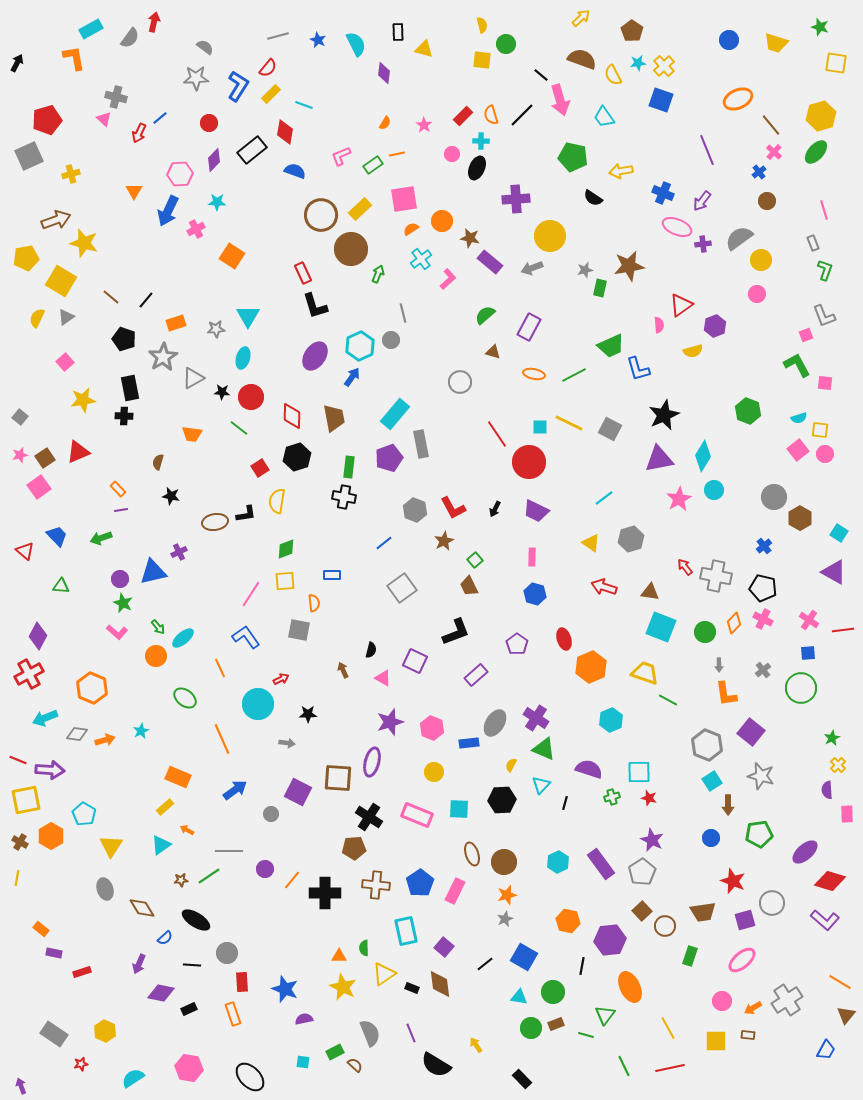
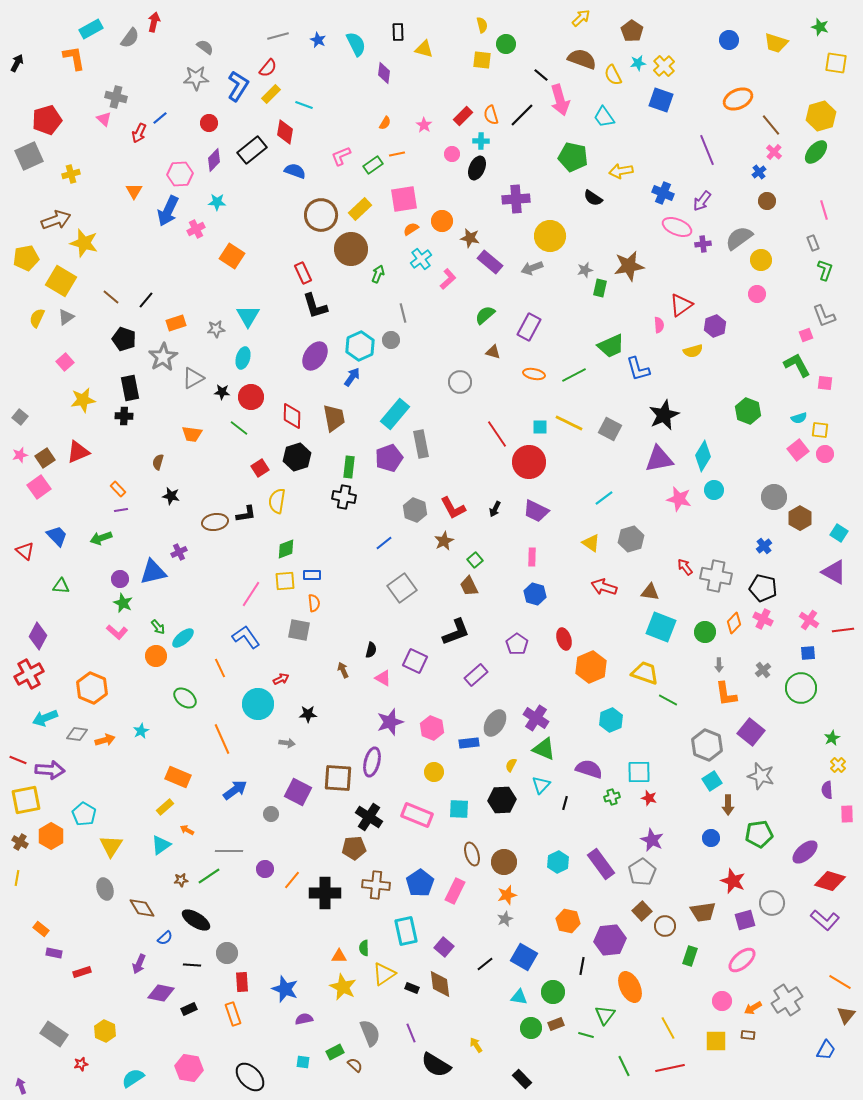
pink star at (679, 499): rotated 30 degrees counterclockwise
blue rectangle at (332, 575): moved 20 px left
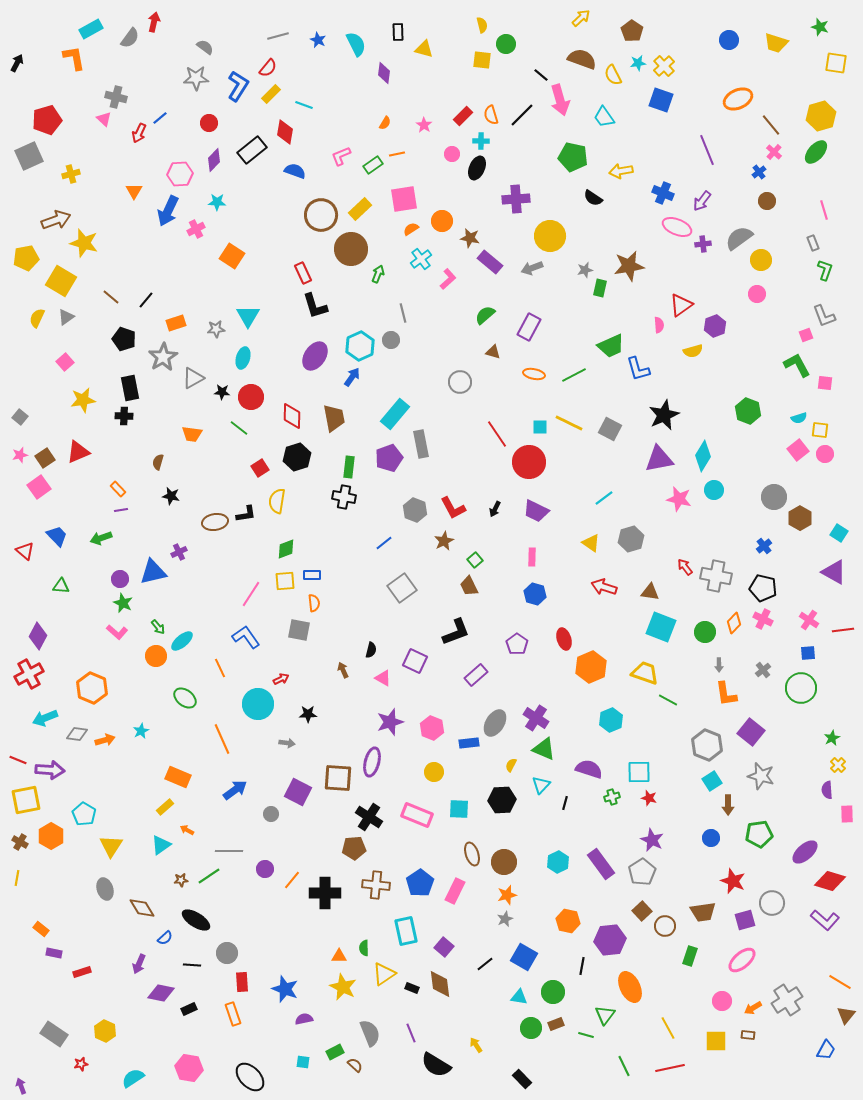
cyan ellipse at (183, 638): moved 1 px left, 3 px down
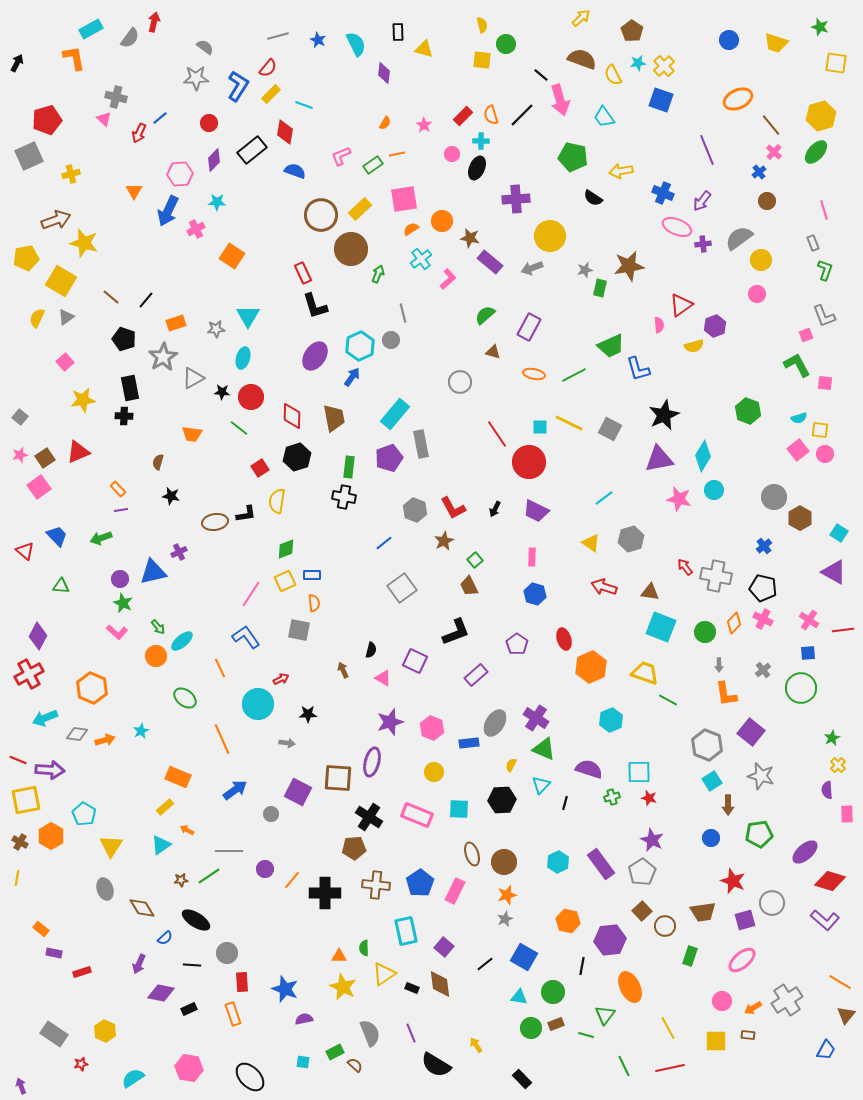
yellow semicircle at (693, 351): moved 1 px right, 5 px up
yellow square at (285, 581): rotated 20 degrees counterclockwise
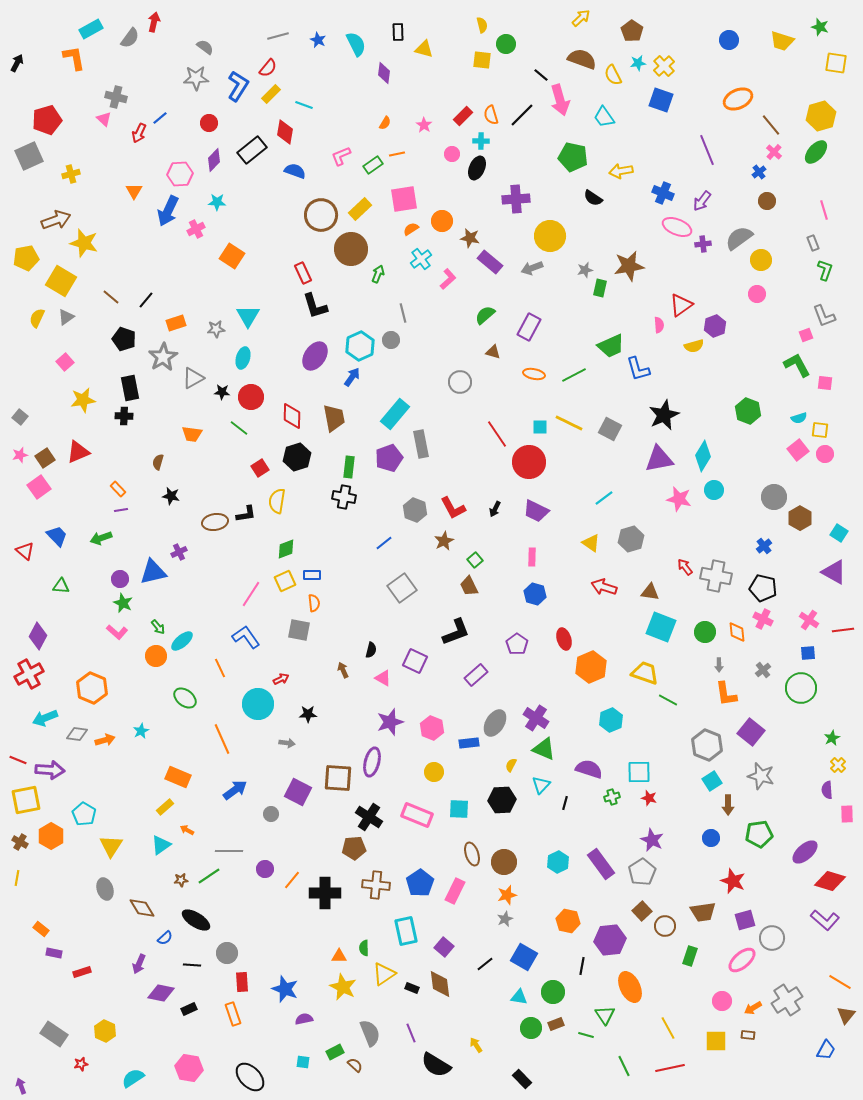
yellow trapezoid at (776, 43): moved 6 px right, 2 px up
orange diamond at (734, 623): moved 3 px right, 9 px down; rotated 50 degrees counterclockwise
gray circle at (772, 903): moved 35 px down
green triangle at (605, 1015): rotated 10 degrees counterclockwise
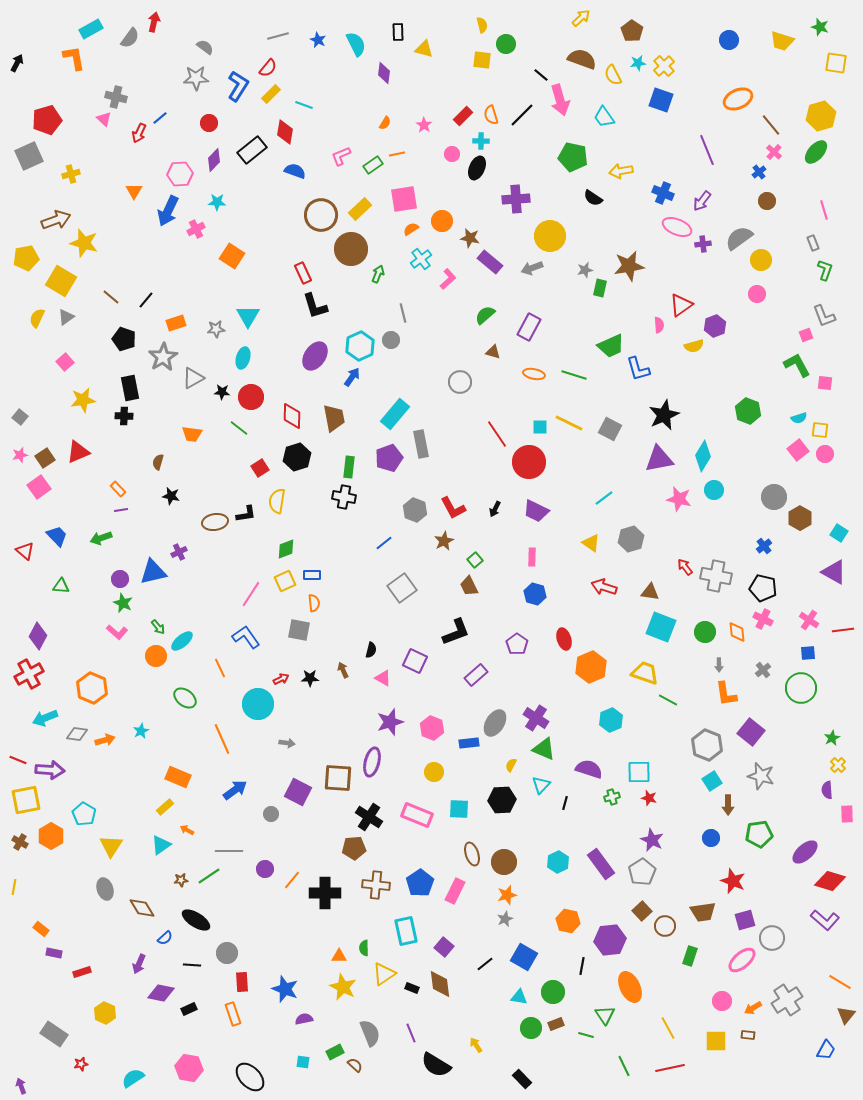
green line at (574, 375): rotated 45 degrees clockwise
black star at (308, 714): moved 2 px right, 36 px up
yellow line at (17, 878): moved 3 px left, 9 px down
yellow hexagon at (105, 1031): moved 18 px up
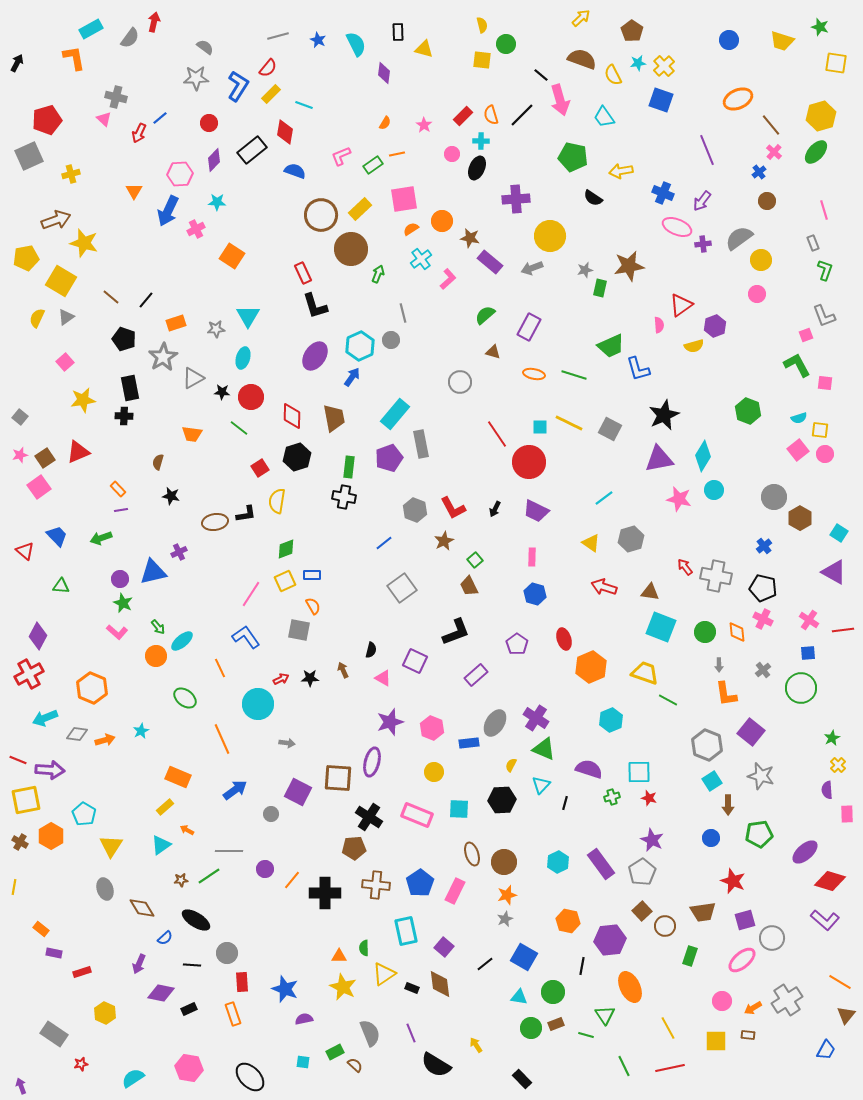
orange semicircle at (314, 603): moved 1 px left, 3 px down; rotated 24 degrees counterclockwise
